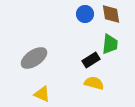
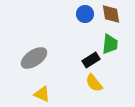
yellow semicircle: rotated 144 degrees counterclockwise
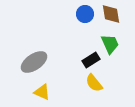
green trapezoid: rotated 30 degrees counterclockwise
gray ellipse: moved 4 px down
yellow triangle: moved 2 px up
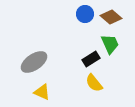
brown diamond: moved 3 px down; rotated 40 degrees counterclockwise
black rectangle: moved 1 px up
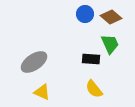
black rectangle: rotated 36 degrees clockwise
yellow semicircle: moved 6 px down
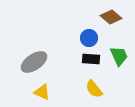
blue circle: moved 4 px right, 24 px down
green trapezoid: moved 9 px right, 12 px down
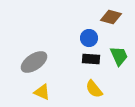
brown diamond: rotated 25 degrees counterclockwise
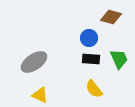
green trapezoid: moved 3 px down
yellow triangle: moved 2 px left, 3 px down
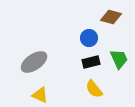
black rectangle: moved 3 px down; rotated 18 degrees counterclockwise
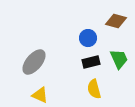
brown diamond: moved 5 px right, 4 px down
blue circle: moved 1 px left
gray ellipse: rotated 16 degrees counterclockwise
yellow semicircle: rotated 24 degrees clockwise
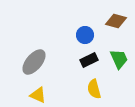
blue circle: moved 3 px left, 3 px up
black rectangle: moved 2 px left, 2 px up; rotated 12 degrees counterclockwise
yellow triangle: moved 2 px left
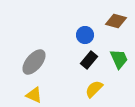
black rectangle: rotated 24 degrees counterclockwise
yellow semicircle: rotated 60 degrees clockwise
yellow triangle: moved 4 px left
